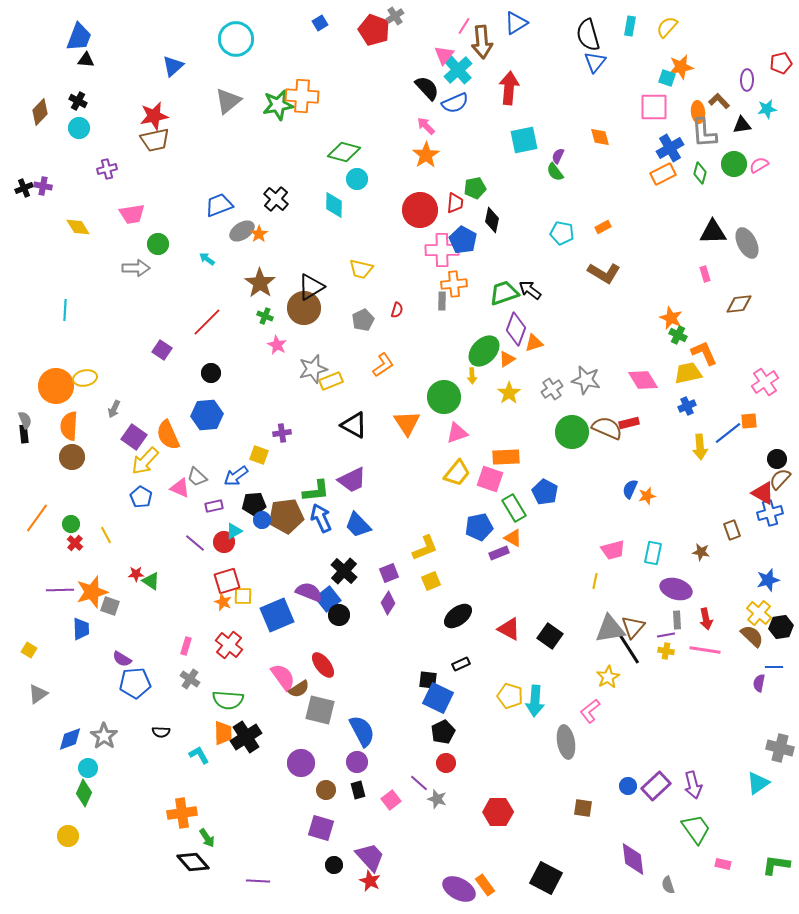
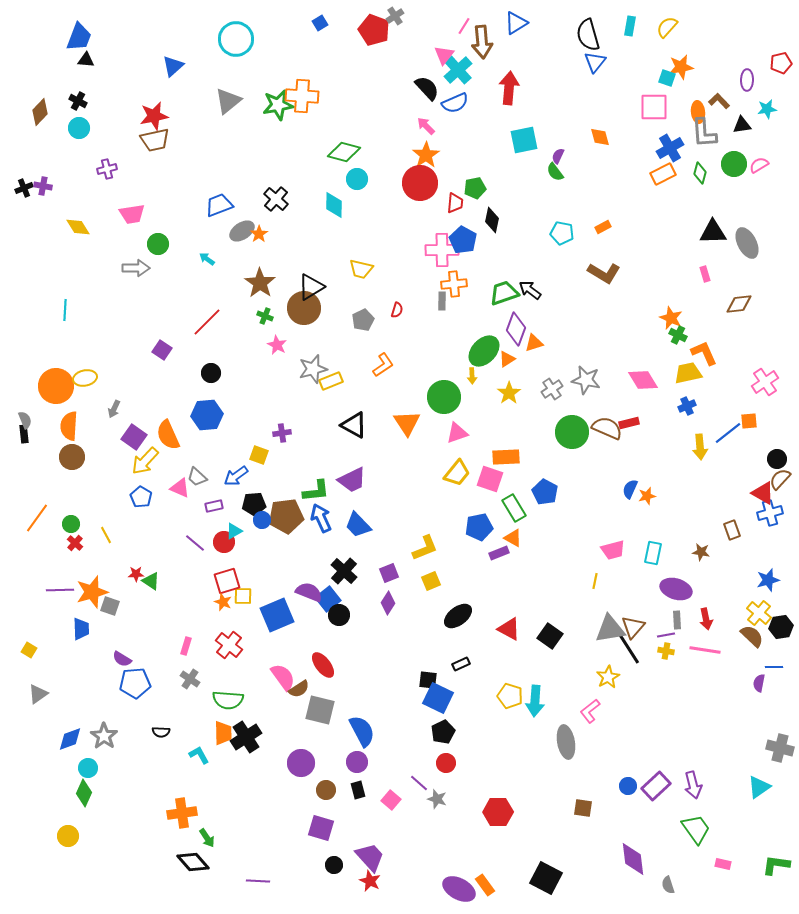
red circle at (420, 210): moved 27 px up
cyan triangle at (758, 783): moved 1 px right, 4 px down
pink square at (391, 800): rotated 12 degrees counterclockwise
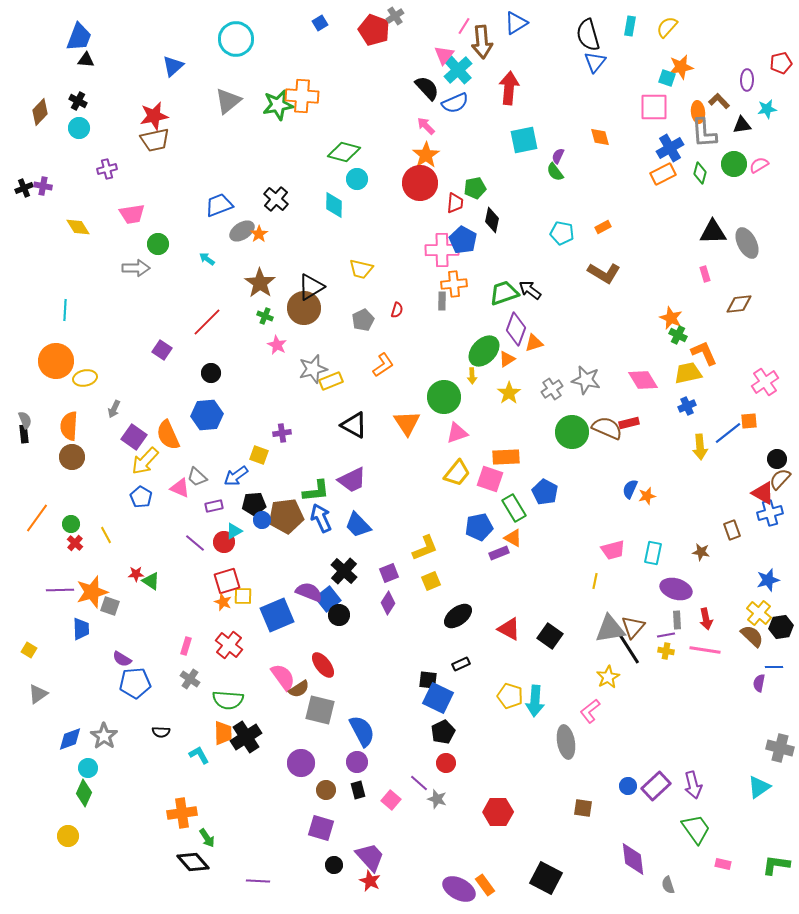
orange circle at (56, 386): moved 25 px up
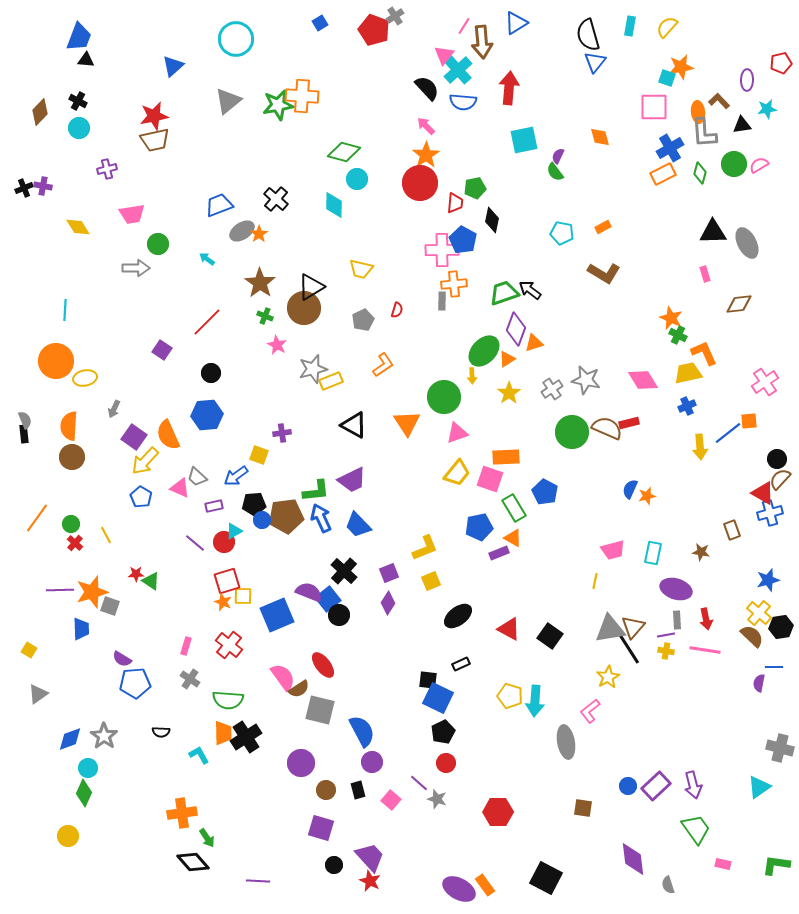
blue semicircle at (455, 103): moved 8 px right, 1 px up; rotated 28 degrees clockwise
purple circle at (357, 762): moved 15 px right
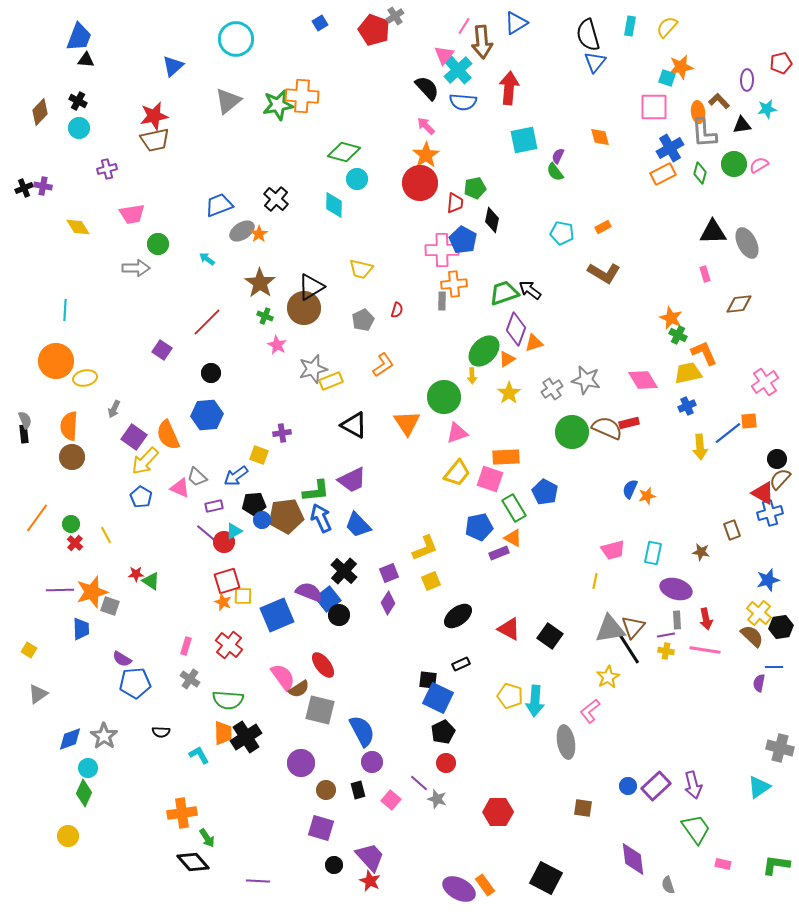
purple line at (195, 543): moved 11 px right, 10 px up
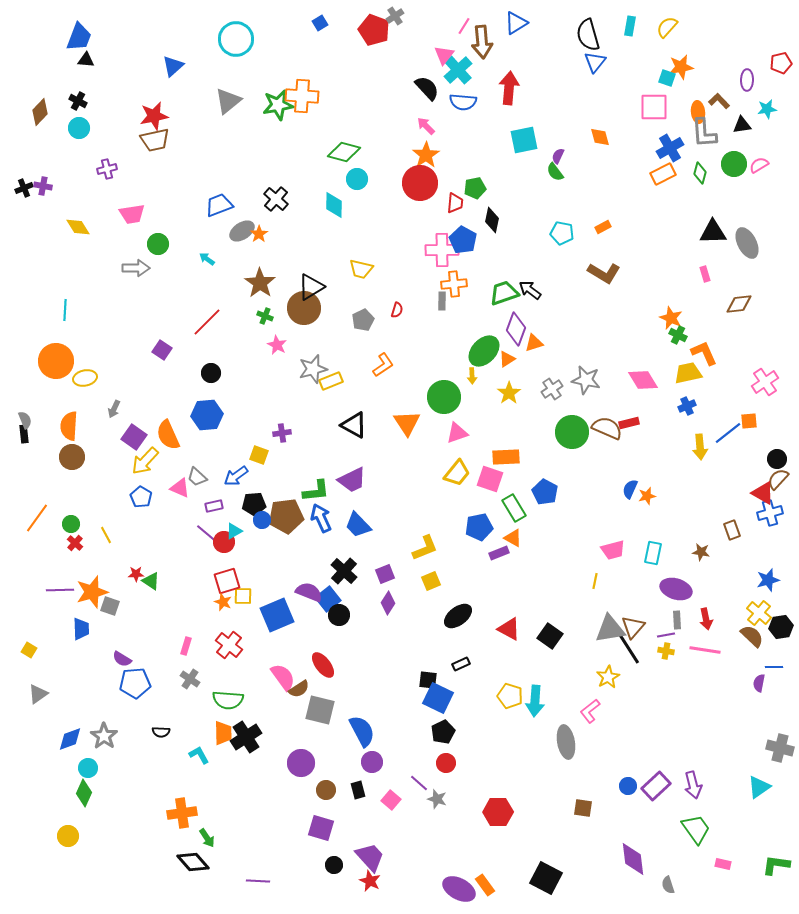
brown semicircle at (780, 479): moved 2 px left
purple square at (389, 573): moved 4 px left, 1 px down
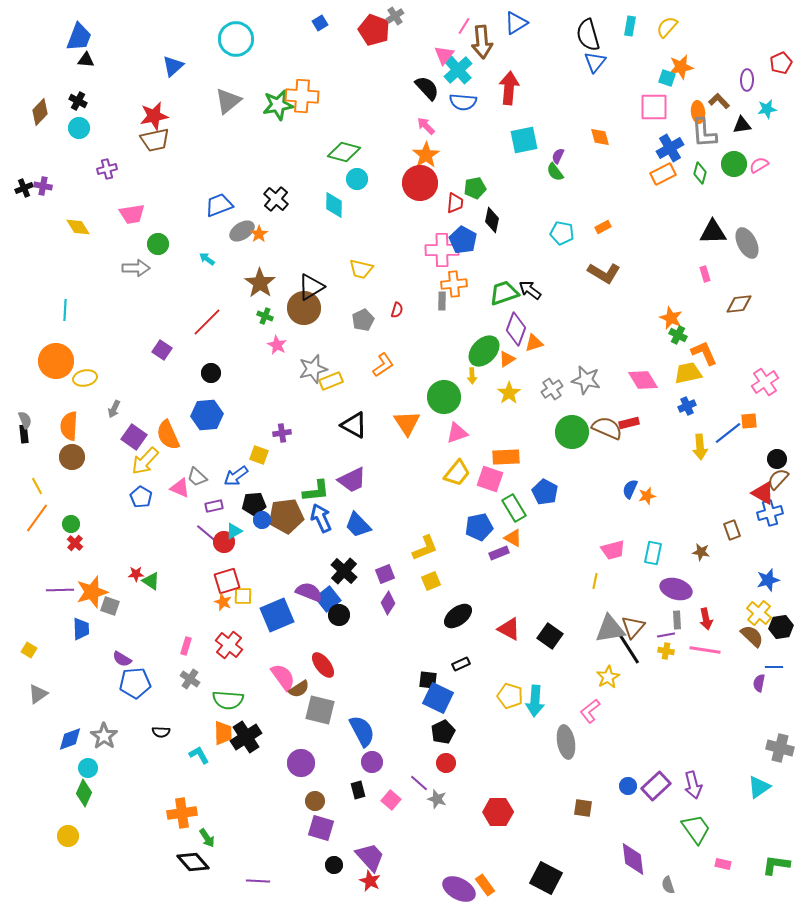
red pentagon at (781, 63): rotated 10 degrees counterclockwise
yellow line at (106, 535): moved 69 px left, 49 px up
brown circle at (326, 790): moved 11 px left, 11 px down
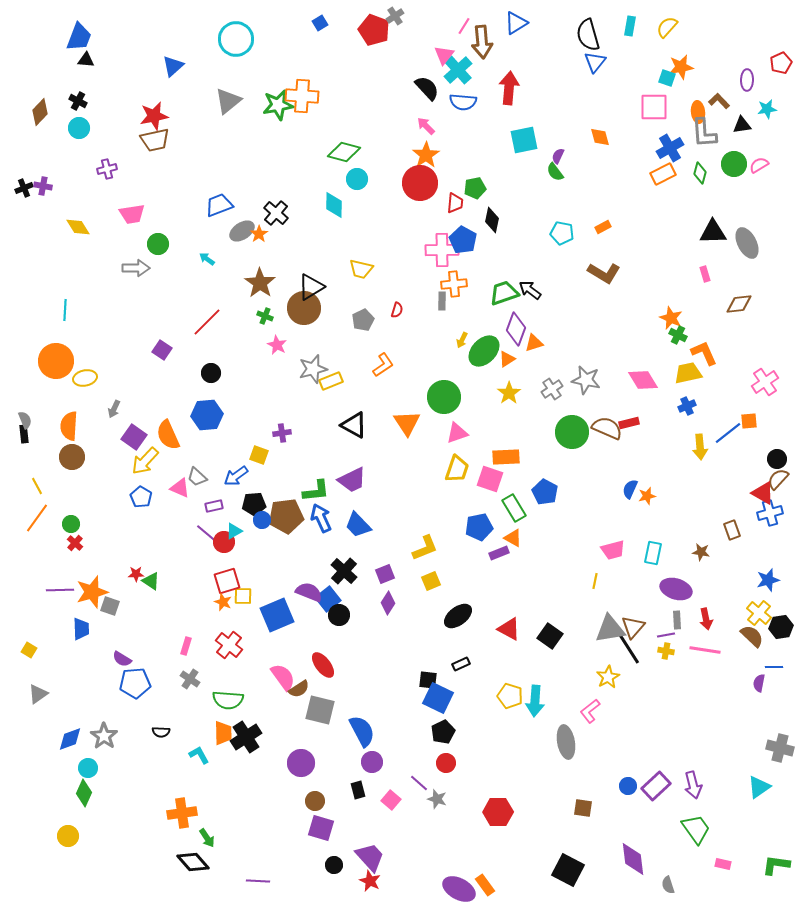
black cross at (276, 199): moved 14 px down
yellow arrow at (472, 376): moved 10 px left, 36 px up; rotated 28 degrees clockwise
yellow trapezoid at (457, 473): moved 4 px up; rotated 20 degrees counterclockwise
black square at (546, 878): moved 22 px right, 8 px up
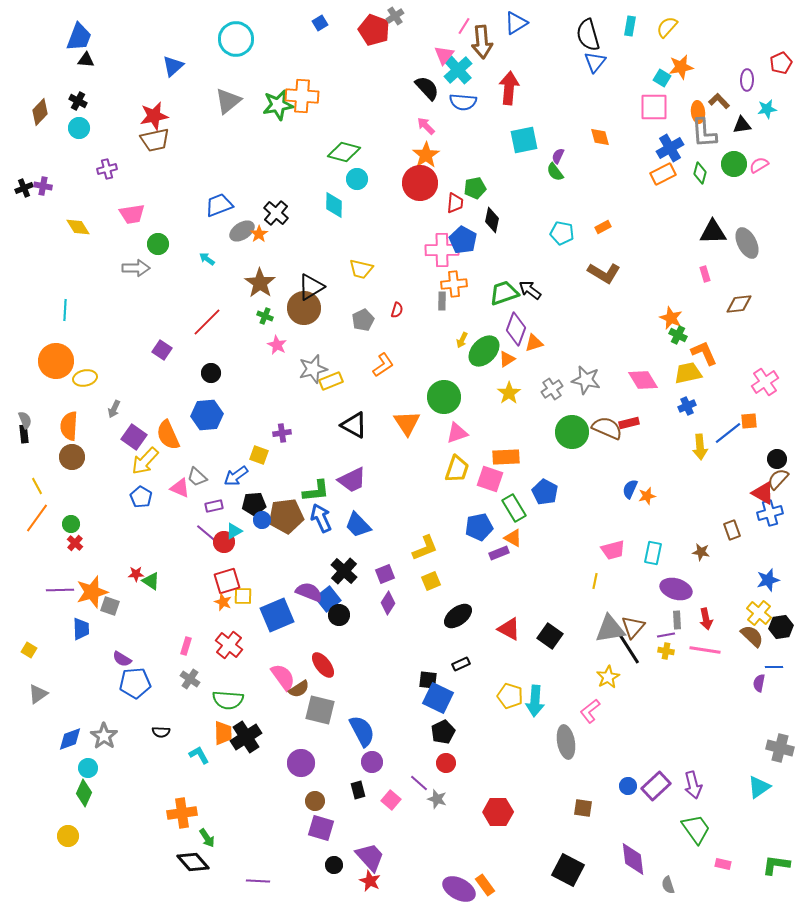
cyan square at (667, 78): moved 5 px left; rotated 12 degrees clockwise
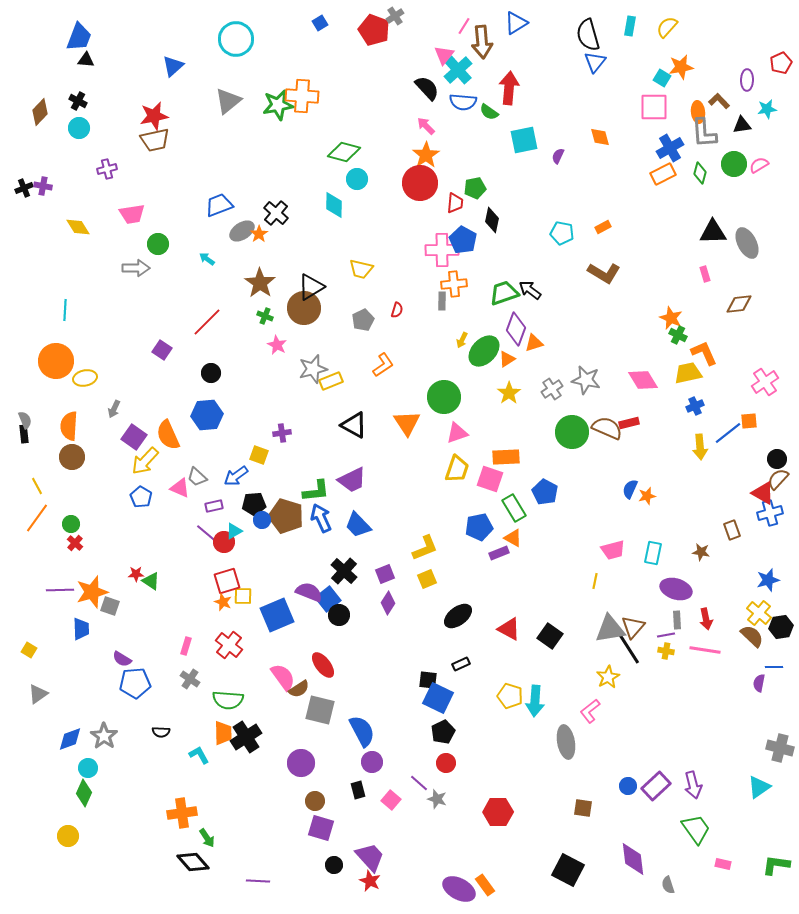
green semicircle at (555, 172): moved 66 px left, 60 px up; rotated 18 degrees counterclockwise
blue cross at (687, 406): moved 8 px right
brown pentagon at (286, 516): rotated 24 degrees clockwise
yellow square at (431, 581): moved 4 px left, 2 px up
